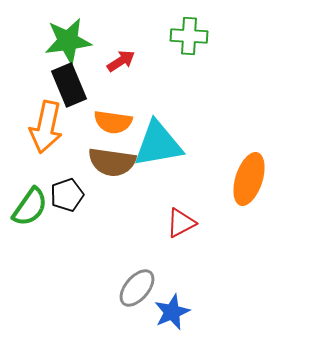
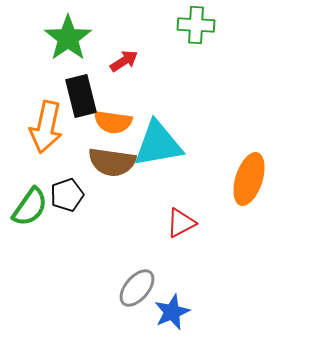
green cross: moved 7 px right, 11 px up
green star: moved 3 px up; rotated 27 degrees counterclockwise
red arrow: moved 3 px right
black rectangle: moved 12 px right, 11 px down; rotated 9 degrees clockwise
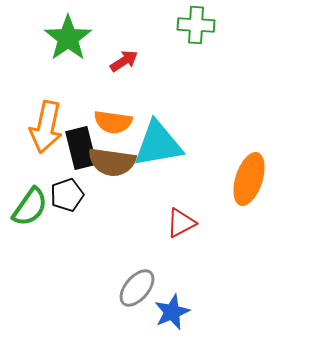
black rectangle: moved 52 px down
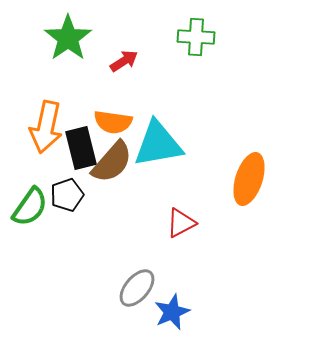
green cross: moved 12 px down
brown semicircle: rotated 57 degrees counterclockwise
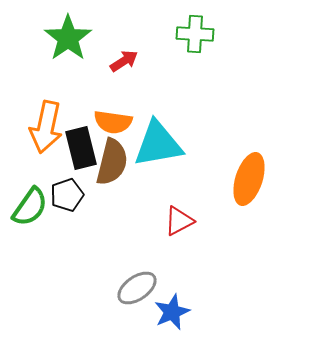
green cross: moved 1 px left, 3 px up
brown semicircle: rotated 27 degrees counterclockwise
red triangle: moved 2 px left, 2 px up
gray ellipse: rotated 15 degrees clockwise
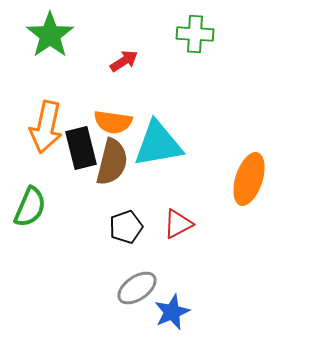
green star: moved 18 px left, 3 px up
black pentagon: moved 59 px right, 32 px down
green semicircle: rotated 12 degrees counterclockwise
red triangle: moved 1 px left, 3 px down
